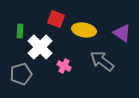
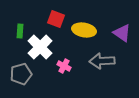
gray arrow: rotated 40 degrees counterclockwise
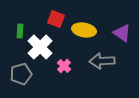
pink cross: rotated 16 degrees clockwise
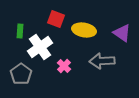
white cross: rotated 10 degrees clockwise
gray pentagon: rotated 20 degrees counterclockwise
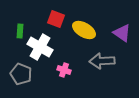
yellow ellipse: rotated 20 degrees clockwise
white cross: rotated 25 degrees counterclockwise
pink cross: moved 4 px down; rotated 24 degrees counterclockwise
gray pentagon: rotated 15 degrees counterclockwise
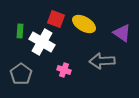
yellow ellipse: moved 6 px up
white cross: moved 2 px right, 5 px up
gray pentagon: rotated 15 degrees clockwise
